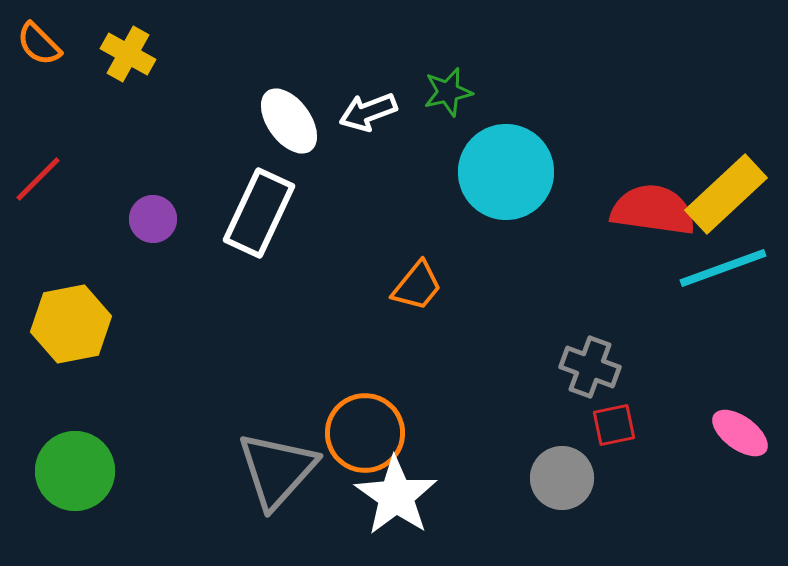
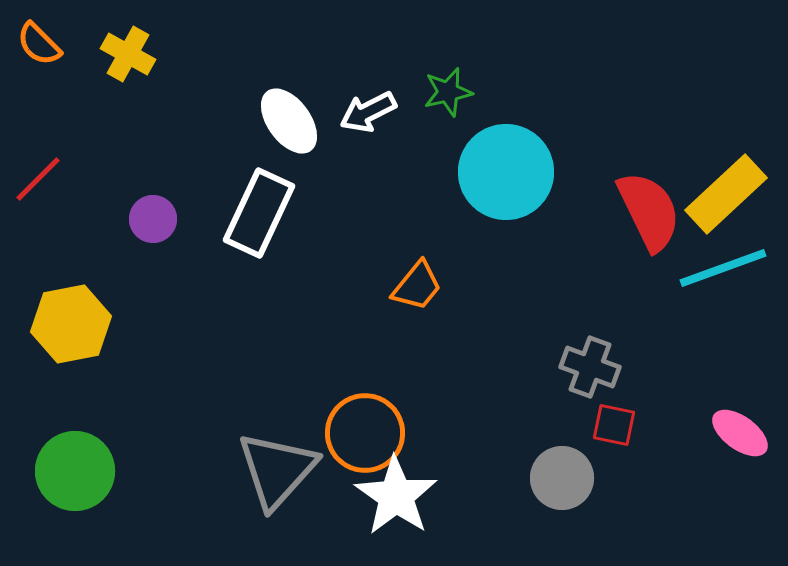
white arrow: rotated 6 degrees counterclockwise
red semicircle: moved 4 px left, 1 px down; rotated 56 degrees clockwise
red square: rotated 24 degrees clockwise
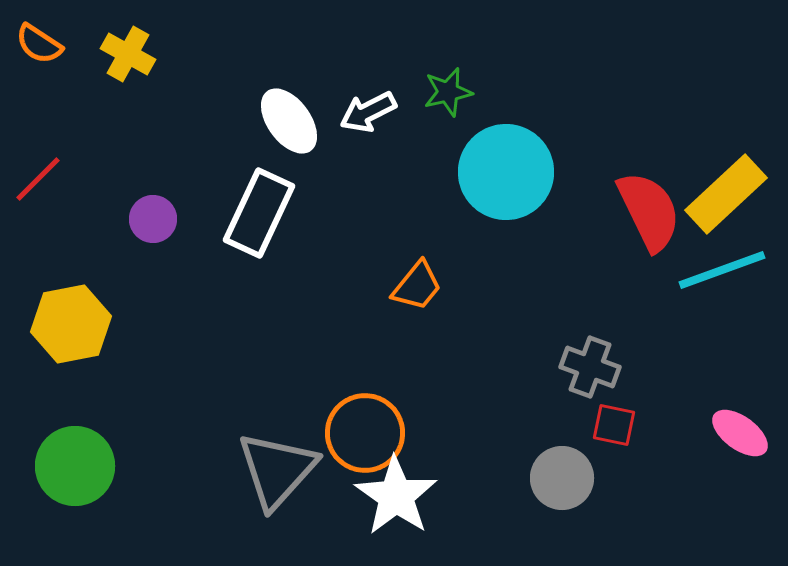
orange semicircle: rotated 12 degrees counterclockwise
cyan line: moved 1 px left, 2 px down
green circle: moved 5 px up
